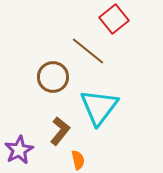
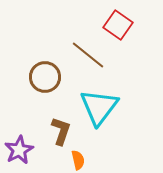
red square: moved 4 px right, 6 px down; rotated 16 degrees counterclockwise
brown line: moved 4 px down
brown circle: moved 8 px left
brown L-shape: moved 1 px right; rotated 20 degrees counterclockwise
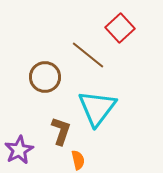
red square: moved 2 px right, 3 px down; rotated 12 degrees clockwise
cyan triangle: moved 2 px left, 1 px down
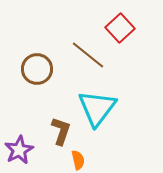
brown circle: moved 8 px left, 8 px up
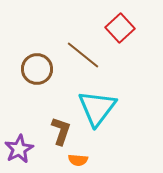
brown line: moved 5 px left
purple star: moved 1 px up
orange semicircle: rotated 108 degrees clockwise
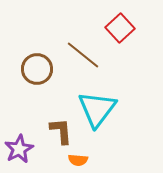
cyan triangle: moved 1 px down
brown L-shape: rotated 24 degrees counterclockwise
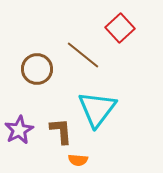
purple star: moved 19 px up
